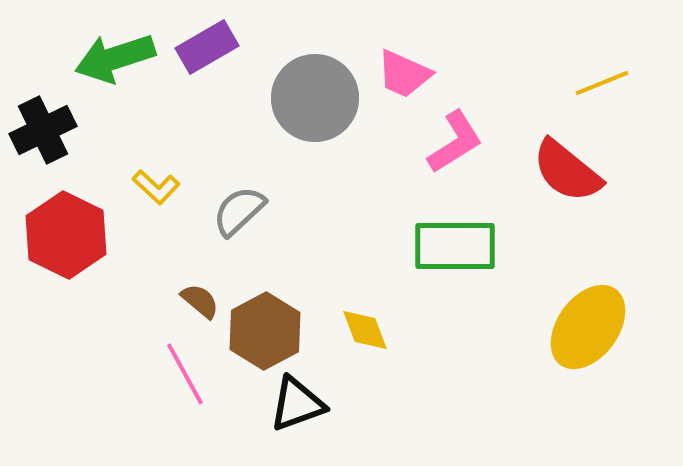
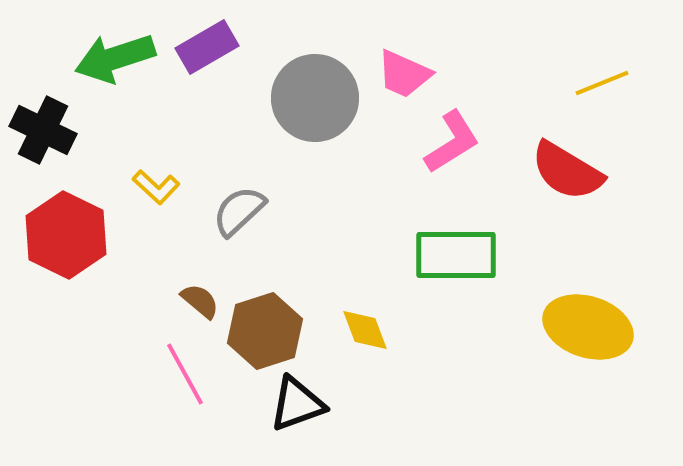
black cross: rotated 38 degrees counterclockwise
pink L-shape: moved 3 px left
red semicircle: rotated 8 degrees counterclockwise
green rectangle: moved 1 px right, 9 px down
yellow ellipse: rotated 72 degrees clockwise
brown hexagon: rotated 10 degrees clockwise
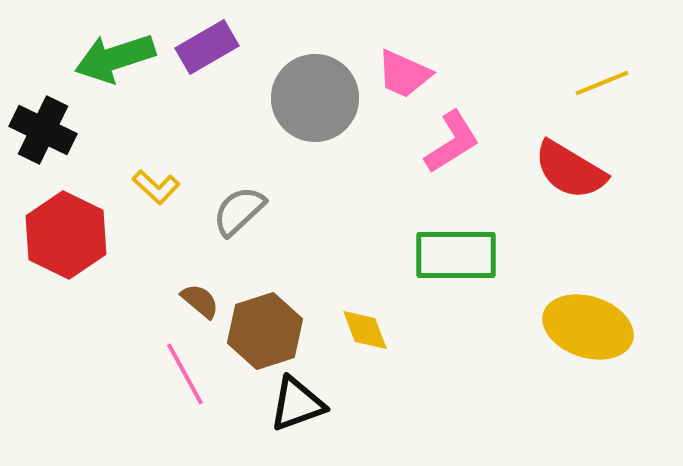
red semicircle: moved 3 px right, 1 px up
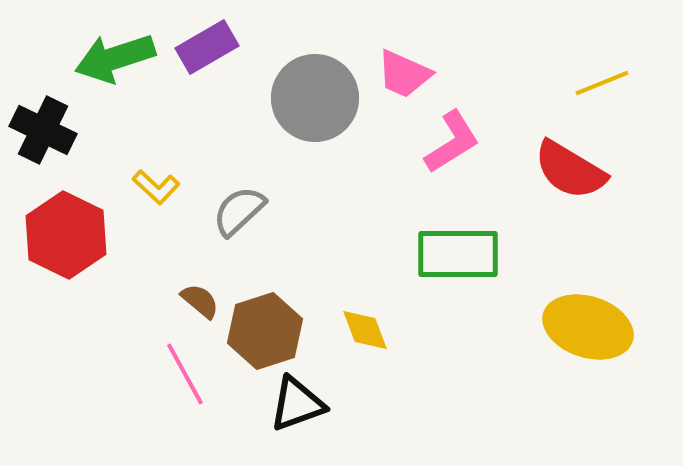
green rectangle: moved 2 px right, 1 px up
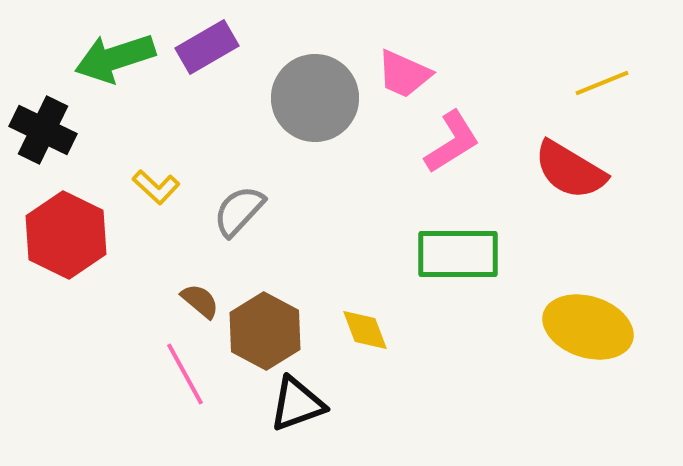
gray semicircle: rotated 4 degrees counterclockwise
brown hexagon: rotated 14 degrees counterclockwise
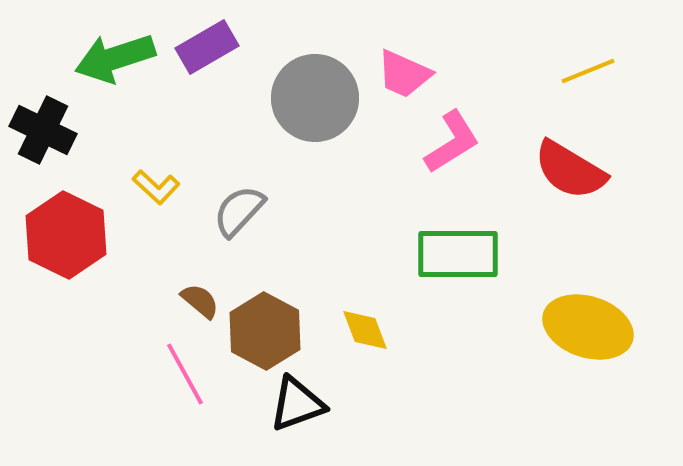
yellow line: moved 14 px left, 12 px up
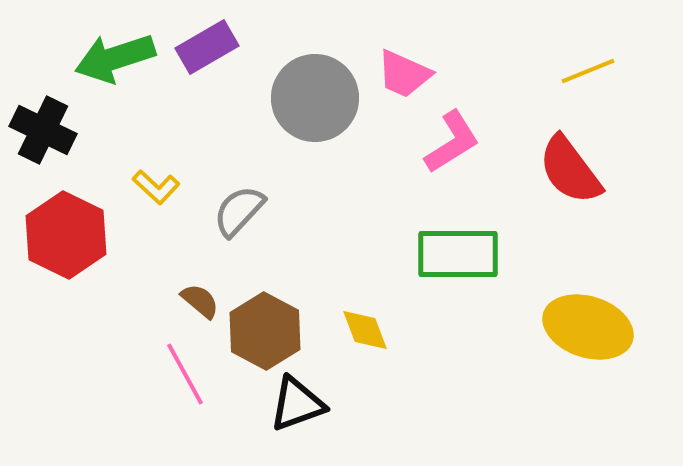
red semicircle: rotated 22 degrees clockwise
